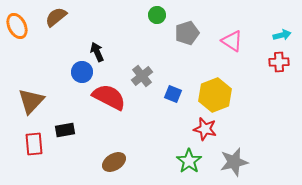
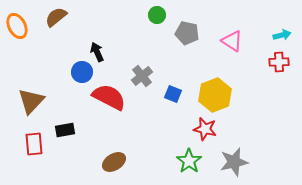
gray pentagon: rotated 30 degrees clockwise
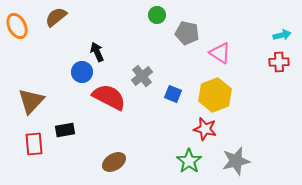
pink triangle: moved 12 px left, 12 px down
gray star: moved 2 px right, 1 px up
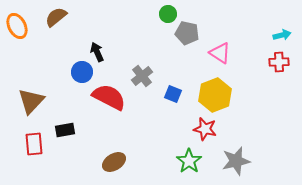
green circle: moved 11 px right, 1 px up
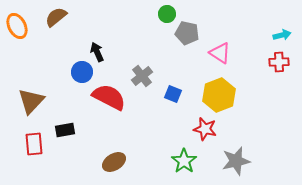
green circle: moved 1 px left
yellow hexagon: moved 4 px right
green star: moved 5 px left
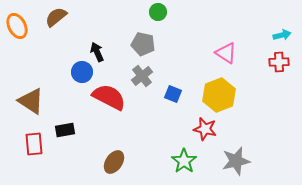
green circle: moved 9 px left, 2 px up
gray pentagon: moved 44 px left, 11 px down
pink triangle: moved 6 px right
brown triangle: rotated 40 degrees counterclockwise
brown ellipse: rotated 25 degrees counterclockwise
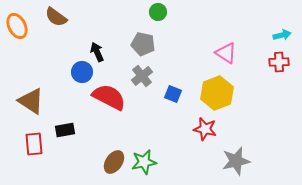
brown semicircle: rotated 105 degrees counterclockwise
yellow hexagon: moved 2 px left, 2 px up
green star: moved 40 px left, 1 px down; rotated 25 degrees clockwise
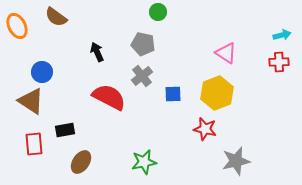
blue circle: moved 40 px left
blue square: rotated 24 degrees counterclockwise
brown ellipse: moved 33 px left
